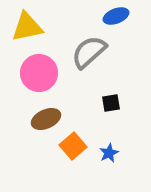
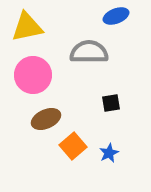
gray semicircle: rotated 42 degrees clockwise
pink circle: moved 6 px left, 2 px down
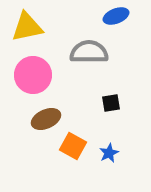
orange square: rotated 20 degrees counterclockwise
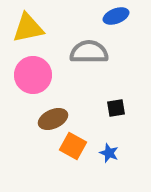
yellow triangle: moved 1 px right, 1 px down
black square: moved 5 px right, 5 px down
brown ellipse: moved 7 px right
blue star: rotated 24 degrees counterclockwise
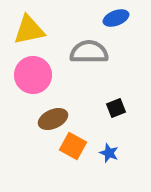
blue ellipse: moved 2 px down
yellow triangle: moved 1 px right, 2 px down
black square: rotated 12 degrees counterclockwise
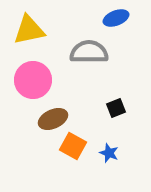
pink circle: moved 5 px down
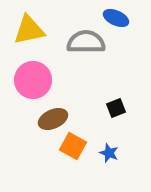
blue ellipse: rotated 45 degrees clockwise
gray semicircle: moved 3 px left, 10 px up
